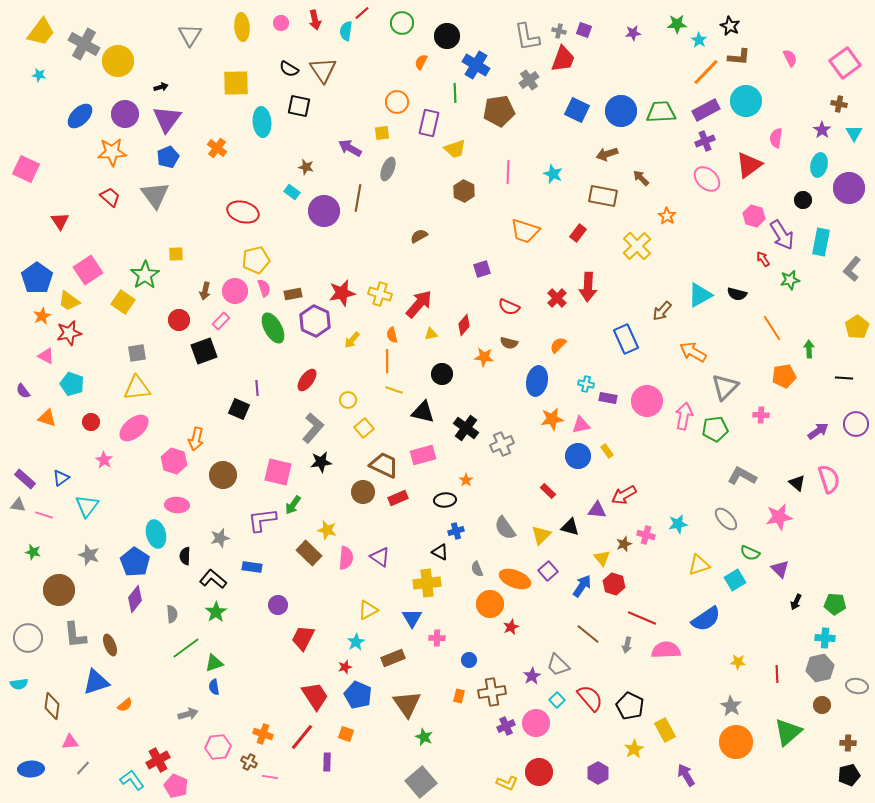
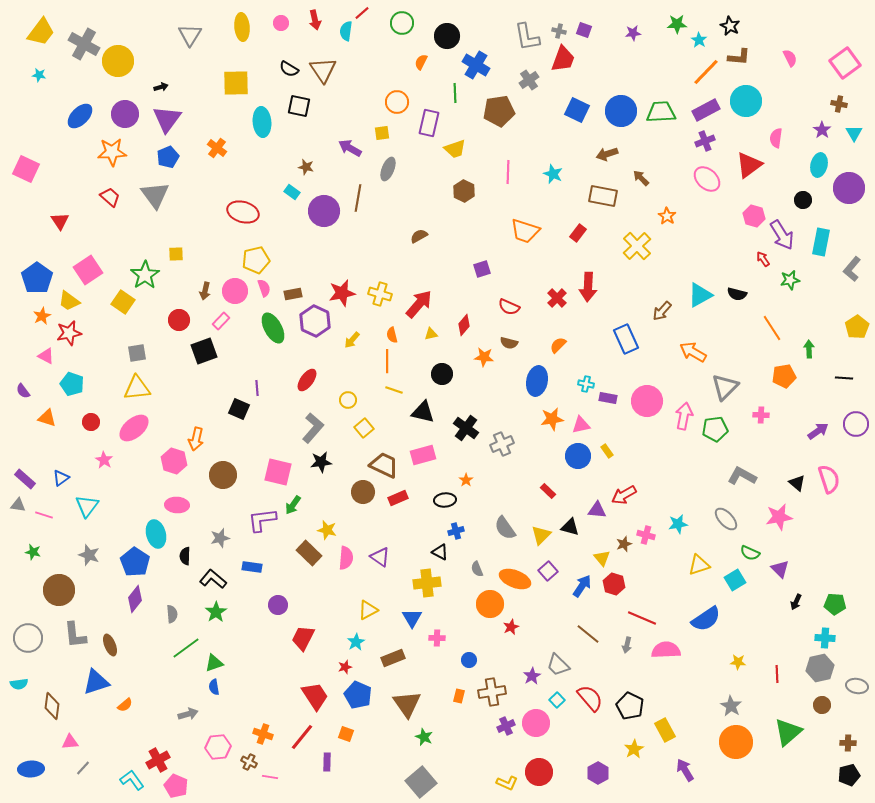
purple arrow at (686, 775): moved 1 px left, 5 px up
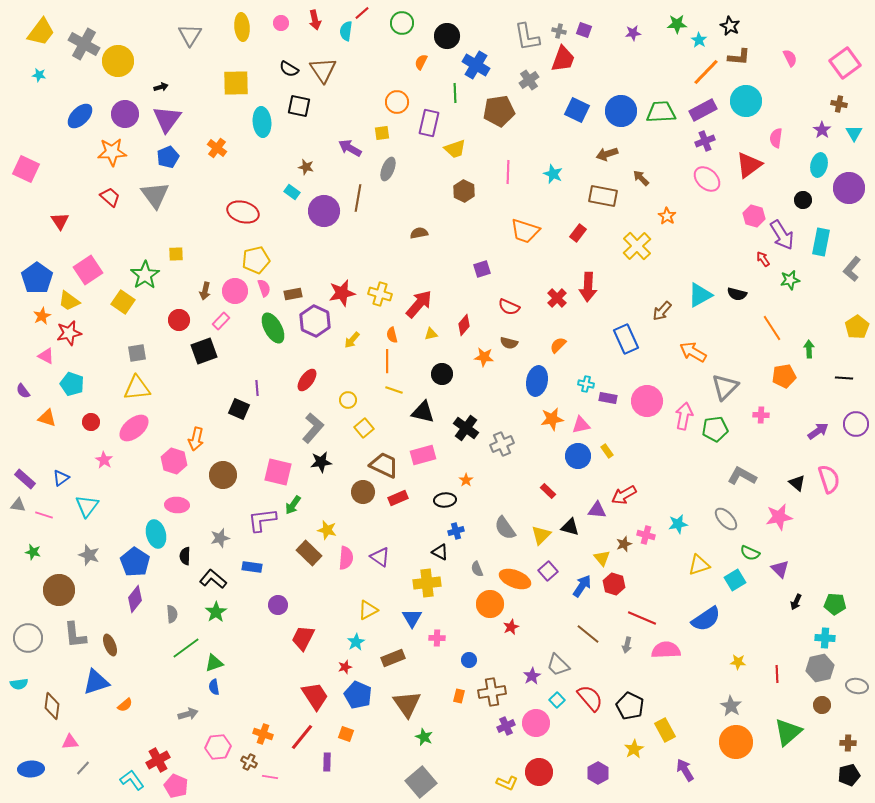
purple rectangle at (706, 110): moved 3 px left
brown semicircle at (419, 236): moved 3 px up; rotated 18 degrees clockwise
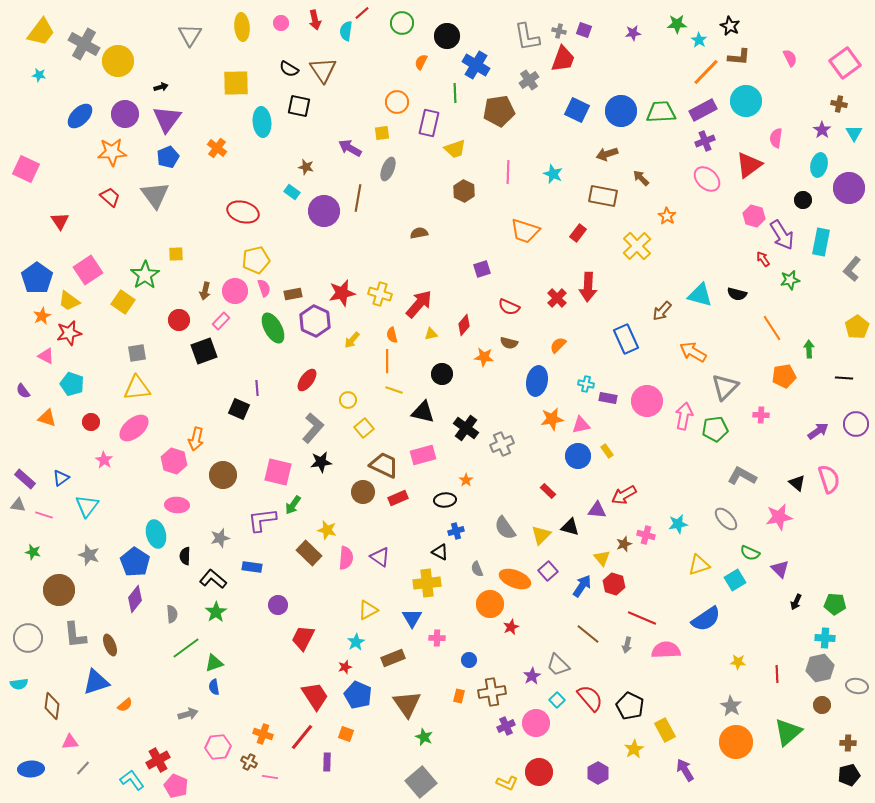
cyan triangle at (700, 295): rotated 44 degrees clockwise
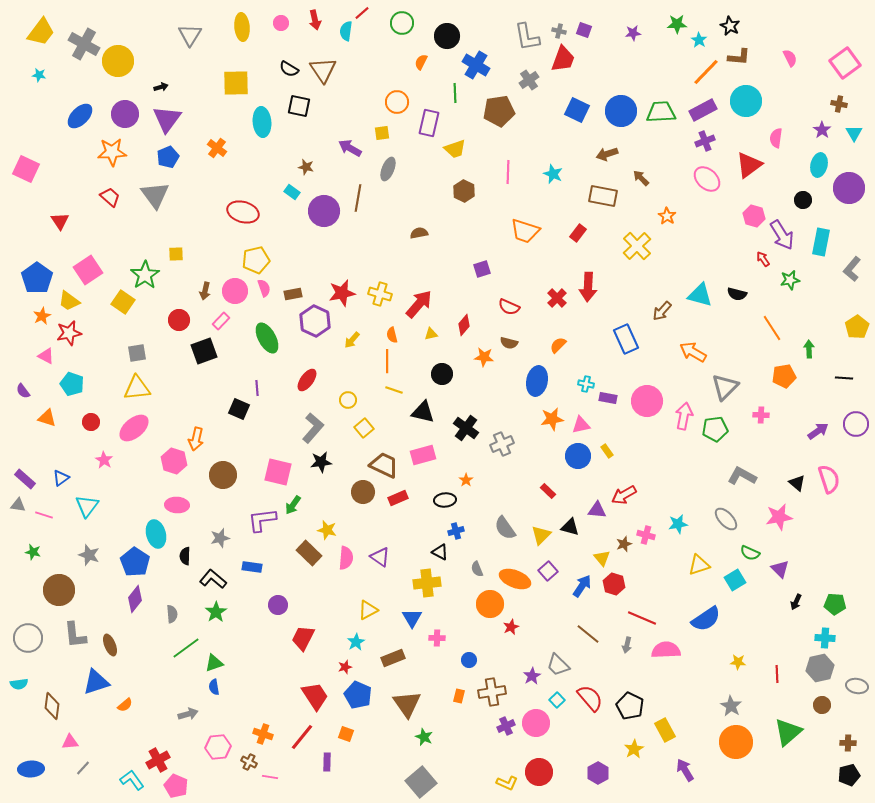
green ellipse at (273, 328): moved 6 px left, 10 px down
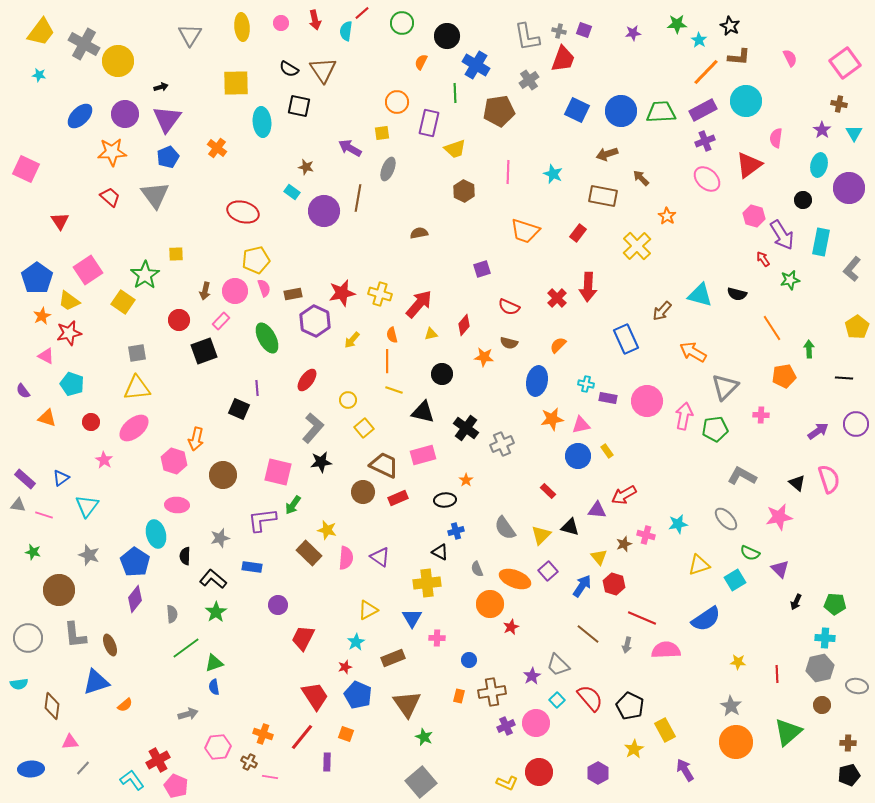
yellow triangle at (602, 558): moved 3 px left, 1 px up
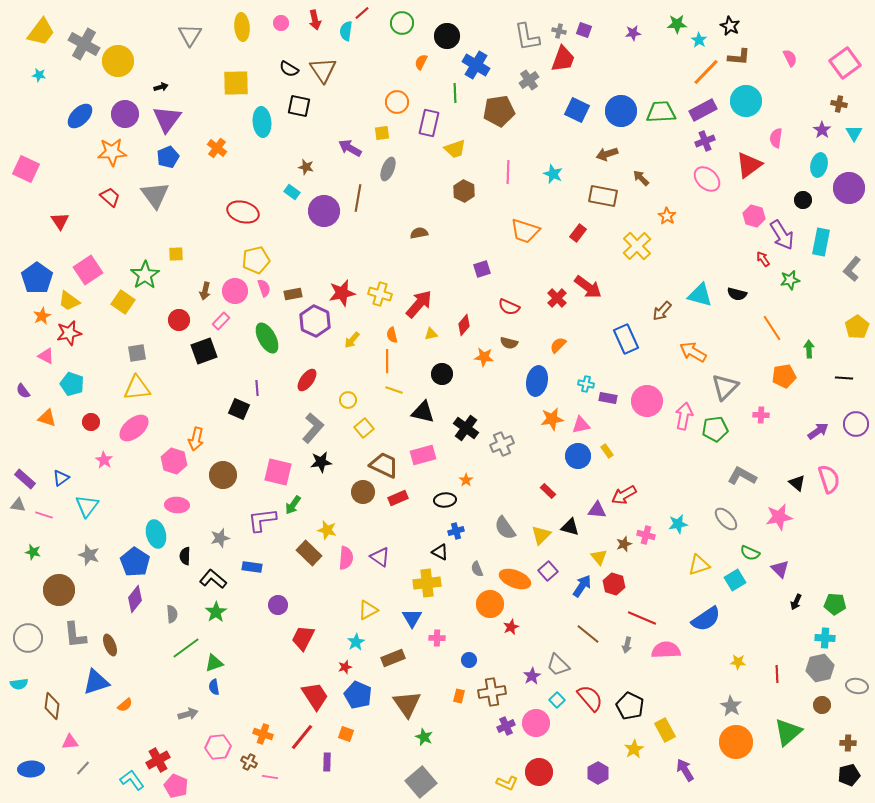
red arrow at (588, 287): rotated 56 degrees counterclockwise
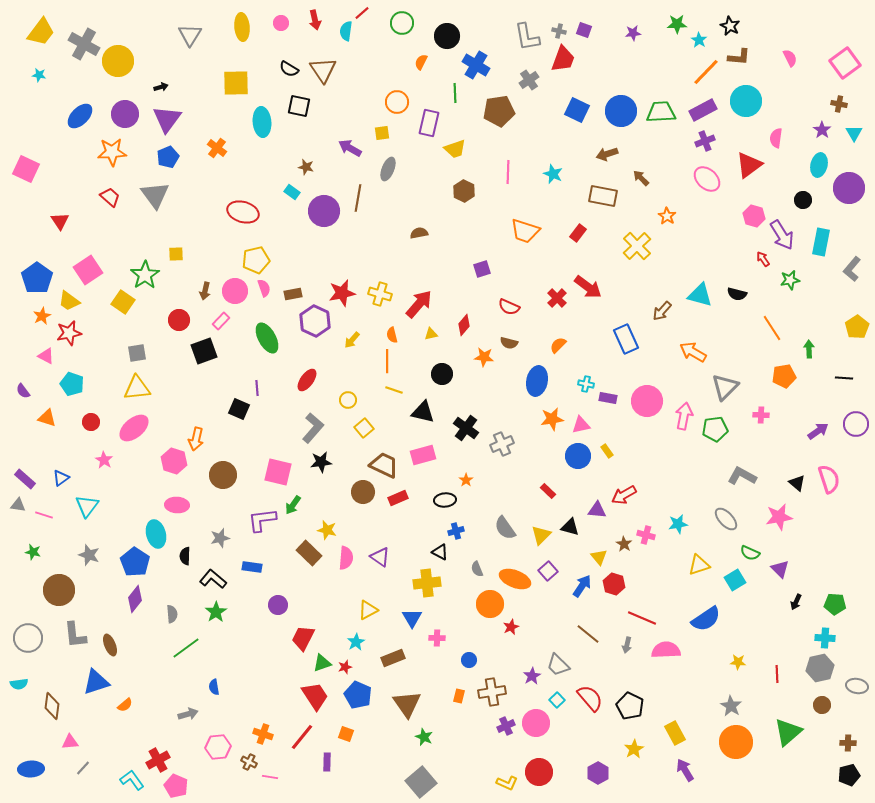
brown star at (624, 544): rotated 21 degrees counterclockwise
green triangle at (214, 663): moved 108 px right
yellow rectangle at (665, 730): moved 10 px right, 3 px down
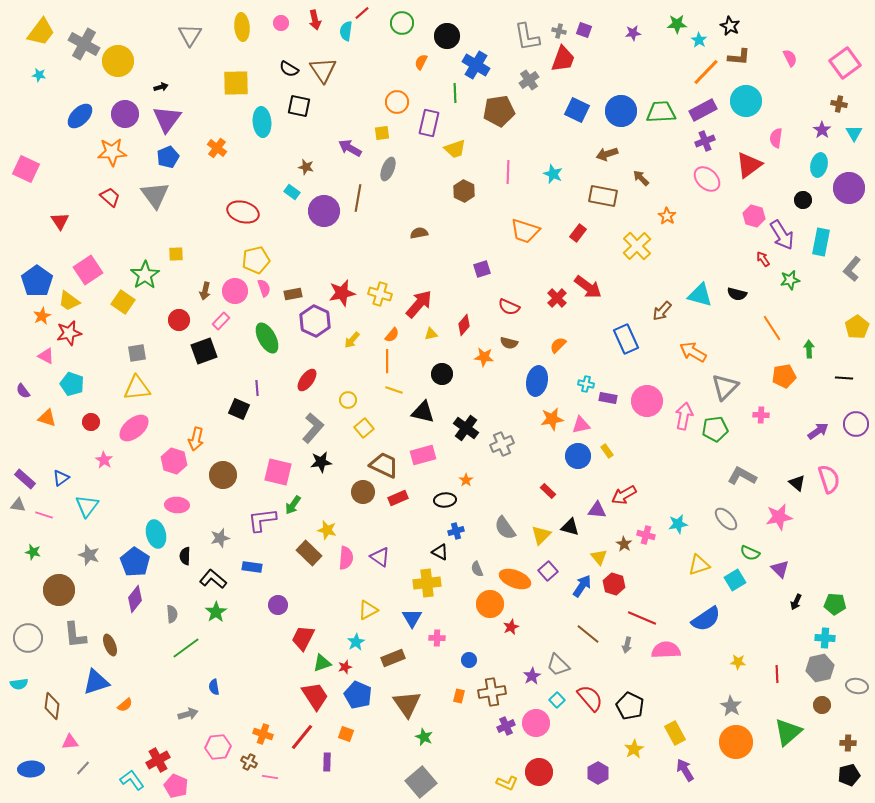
blue pentagon at (37, 278): moved 3 px down
orange semicircle at (392, 335): rotated 126 degrees counterclockwise
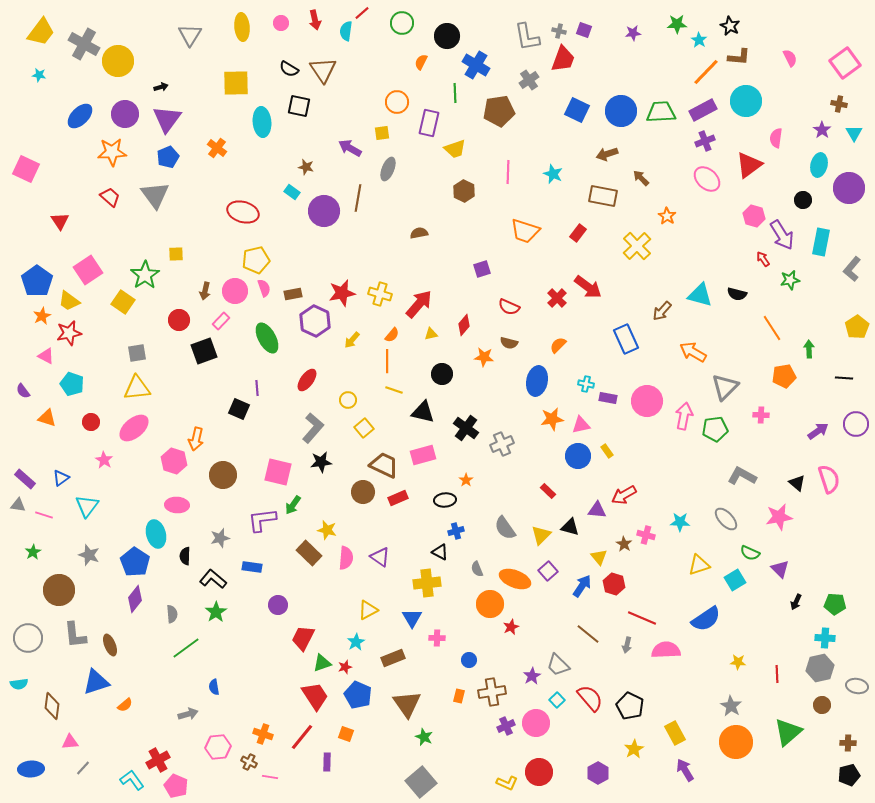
cyan star at (678, 524): moved 2 px right, 2 px up; rotated 12 degrees clockwise
green star at (33, 552): rotated 28 degrees clockwise
